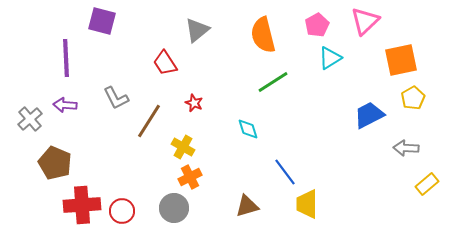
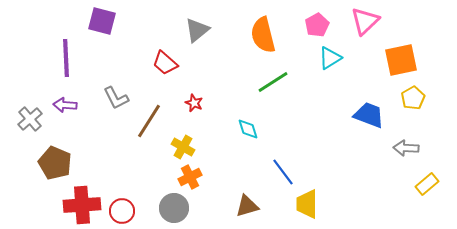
red trapezoid: rotated 16 degrees counterclockwise
blue trapezoid: rotated 48 degrees clockwise
blue line: moved 2 px left
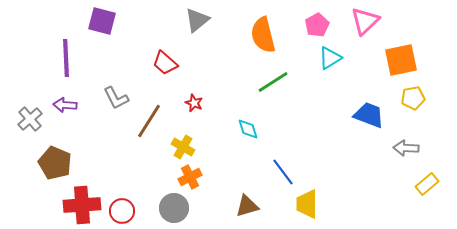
gray triangle: moved 10 px up
yellow pentagon: rotated 20 degrees clockwise
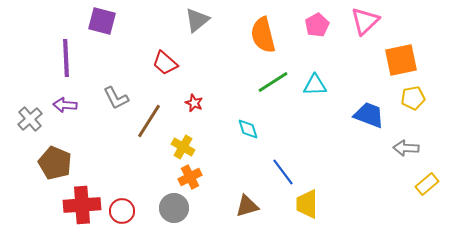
cyan triangle: moved 15 px left, 27 px down; rotated 30 degrees clockwise
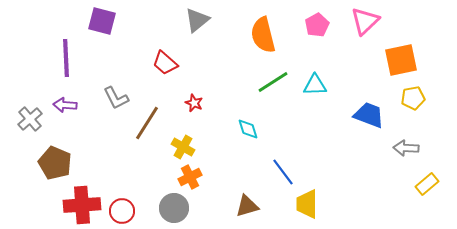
brown line: moved 2 px left, 2 px down
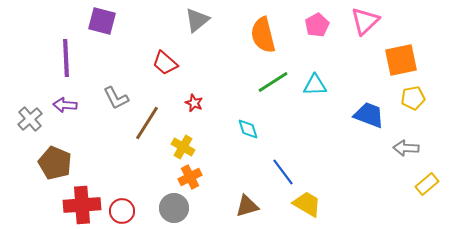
yellow trapezoid: rotated 120 degrees clockwise
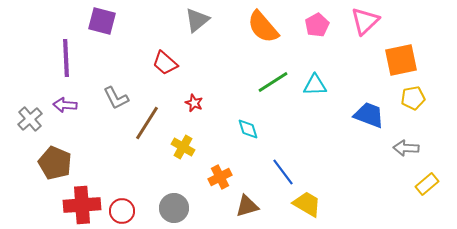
orange semicircle: moved 8 px up; rotated 27 degrees counterclockwise
orange cross: moved 30 px right
